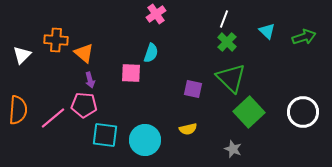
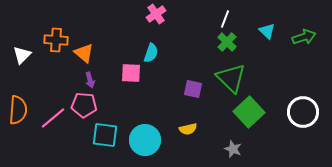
white line: moved 1 px right
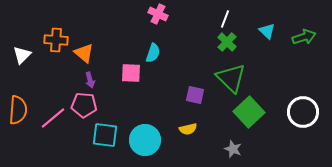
pink cross: moved 2 px right; rotated 30 degrees counterclockwise
cyan semicircle: moved 2 px right
purple square: moved 2 px right, 6 px down
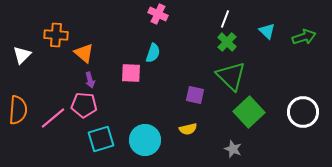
orange cross: moved 5 px up
green triangle: moved 2 px up
cyan square: moved 4 px left, 4 px down; rotated 24 degrees counterclockwise
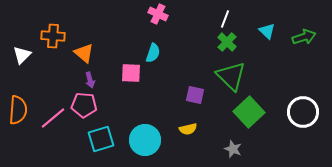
orange cross: moved 3 px left, 1 px down
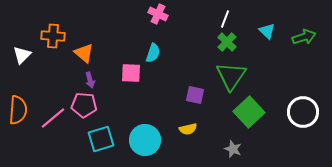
green triangle: rotated 20 degrees clockwise
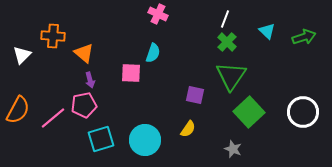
pink pentagon: rotated 15 degrees counterclockwise
orange semicircle: rotated 24 degrees clockwise
yellow semicircle: rotated 42 degrees counterclockwise
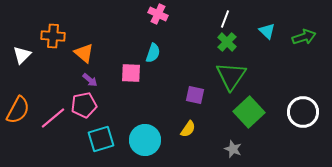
purple arrow: rotated 35 degrees counterclockwise
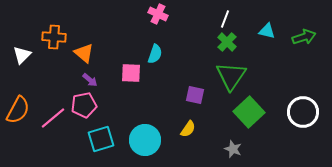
cyan triangle: rotated 30 degrees counterclockwise
orange cross: moved 1 px right, 1 px down
cyan semicircle: moved 2 px right, 1 px down
